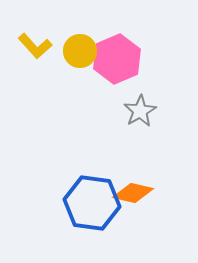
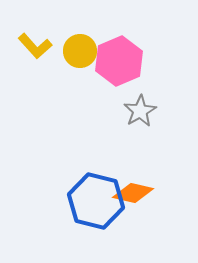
pink hexagon: moved 2 px right, 2 px down
blue hexagon: moved 4 px right, 2 px up; rotated 6 degrees clockwise
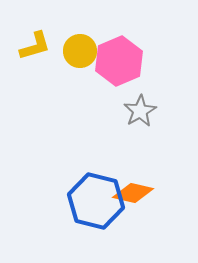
yellow L-shape: rotated 64 degrees counterclockwise
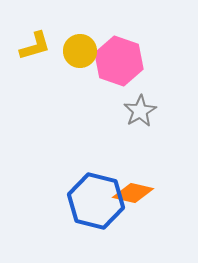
pink hexagon: rotated 18 degrees counterclockwise
